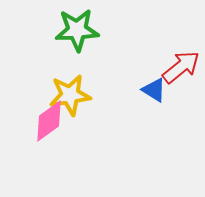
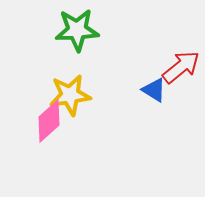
pink diamond: rotated 6 degrees counterclockwise
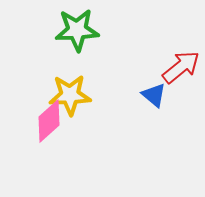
blue triangle: moved 5 px down; rotated 8 degrees clockwise
yellow star: rotated 6 degrees clockwise
